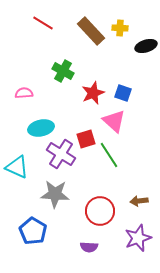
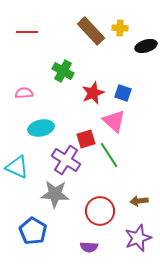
red line: moved 16 px left, 9 px down; rotated 30 degrees counterclockwise
purple cross: moved 5 px right, 6 px down
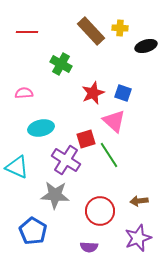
green cross: moved 2 px left, 7 px up
gray star: moved 1 px down
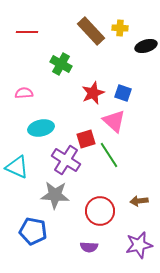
blue pentagon: rotated 20 degrees counterclockwise
purple star: moved 1 px right, 7 px down; rotated 8 degrees clockwise
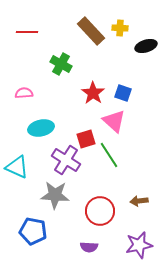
red star: rotated 15 degrees counterclockwise
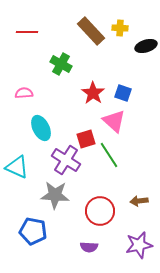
cyan ellipse: rotated 75 degrees clockwise
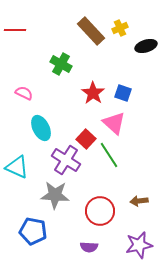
yellow cross: rotated 28 degrees counterclockwise
red line: moved 12 px left, 2 px up
pink semicircle: rotated 30 degrees clockwise
pink triangle: moved 2 px down
red square: rotated 30 degrees counterclockwise
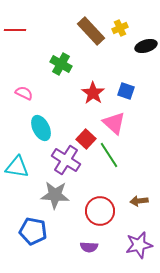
blue square: moved 3 px right, 2 px up
cyan triangle: rotated 15 degrees counterclockwise
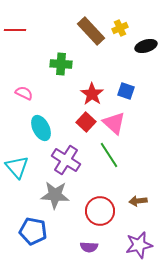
green cross: rotated 25 degrees counterclockwise
red star: moved 1 px left, 1 px down
red square: moved 17 px up
cyan triangle: rotated 40 degrees clockwise
brown arrow: moved 1 px left
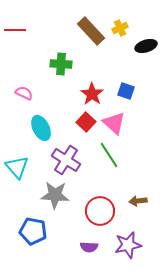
purple star: moved 11 px left
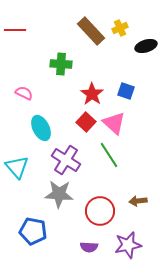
gray star: moved 4 px right, 1 px up
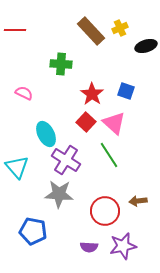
cyan ellipse: moved 5 px right, 6 px down
red circle: moved 5 px right
purple star: moved 5 px left, 1 px down
